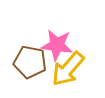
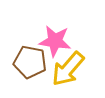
pink star: moved 2 px left, 4 px up
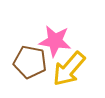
yellow arrow: moved 1 px right
